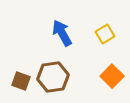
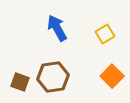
blue arrow: moved 5 px left, 5 px up
brown square: moved 1 px left, 1 px down
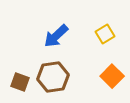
blue arrow: moved 1 px left, 8 px down; rotated 104 degrees counterclockwise
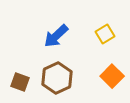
brown hexagon: moved 4 px right, 1 px down; rotated 16 degrees counterclockwise
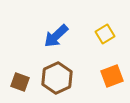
orange square: rotated 25 degrees clockwise
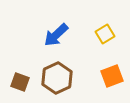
blue arrow: moved 1 px up
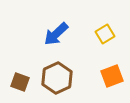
blue arrow: moved 1 px up
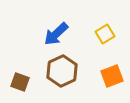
brown hexagon: moved 5 px right, 7 px up
